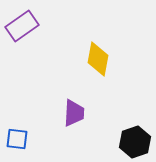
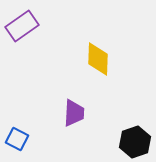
yellow diamond: rotated 8 degrees counterclockwise
blue square: rotated 20 degrees clockwise
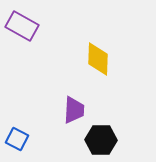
purple rectangle: rotated 64 degrees clockwise
purple trapezoid: moved 3 px up
black hexagon: moved 34 px left, 2 px up; rotated 20 degrees clockwise
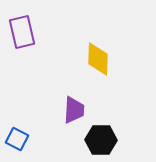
purple rectangle: moved 6 px down; rotated 48 degrees clockwise
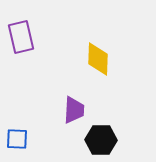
purple rectangle: moved 1 px left, 5 px down
blue square: rotated 25 degrees counterclockwise
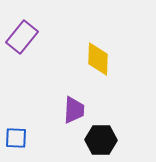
purple rectangle: moved 1 px right; rotated 52 degrees clockwise
blue square: moved 1 px left, 1 px up
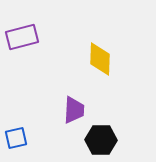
purple rectangle: rotated 36 degrees clockwise
yellow diamond: moved 2 px right
blue square: rotated 15 degrees counterclockwise
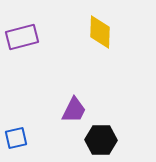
yellow diamond: moved 27 px up
purple trapezoid: rotated 24 degrees clockwise
